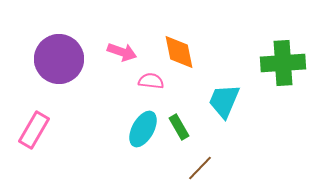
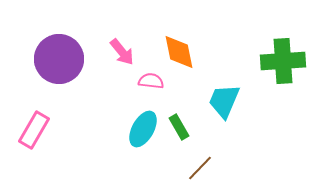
pink arrow: rotated 32 degrees clockwise
green cross: moved 2 px up
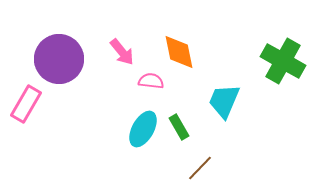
green cross: rotated 33 degrees clockwise
pink rectangle: moved 8 px left, 26 px up
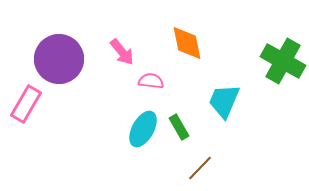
orange diamond: moved 8 px right, 9 px up
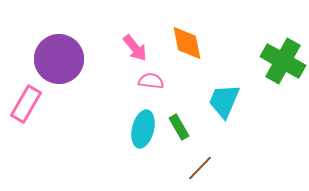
pink arrow: moved 13 px right, 4 px up
cyan ellipse: rotated 15 degrees counterclockwise
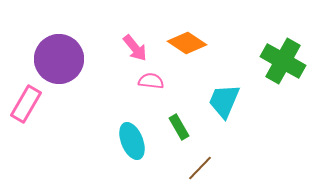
orange diamond: rotated 45 degrees counterclockwise
cyan ellipse: moved 11 px left, 12 px down; rotated 36 degrees counterclockwise
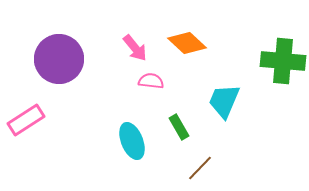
orange diamond: rotated 9 degrees clockwise
green cross: rotated 24 degrees counterclockwise
pink rectangle: moved 16 px down; rotated 27 degrees clockwise
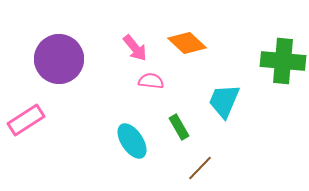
cyan ellipse: rotated 12 degrees counterclockwise
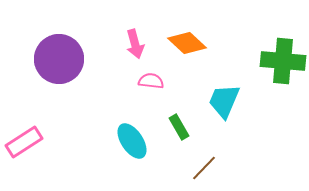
pink arrow: moved 4 px up; rotated 24 degrees clockwise
pink rectangle: moved 2 px left, 22 px down
brown line: moved 4 px right
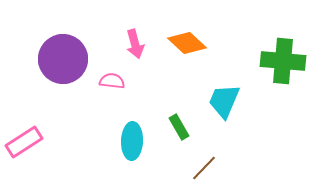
purple circle: moved 4 px right
pink semicircle: moved 39 px left
cyan ellipse: rotated 36 degrees clockwise
